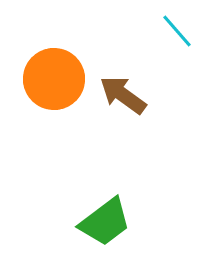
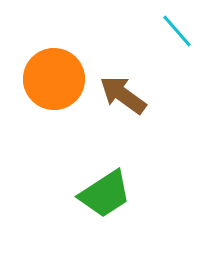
green trapezoid: moved 28 px up; rotated 4 degrees clockwise
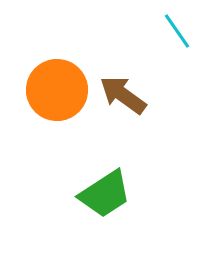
cyan line: rotated 6 degrees clockwise
orange circle: moved 3 px right, 11 px down
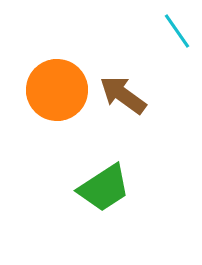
green trapezoid: moved 1 px left, 6 px up
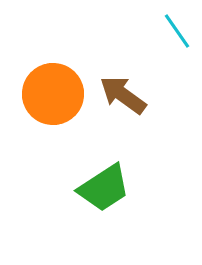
orange circle: moved 4 px left, 4 px down
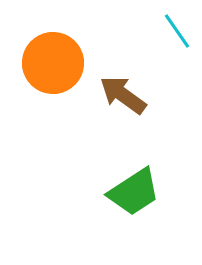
orange circle: moved 31 px up
green trapezoid: moved 30 px right, 4 px down
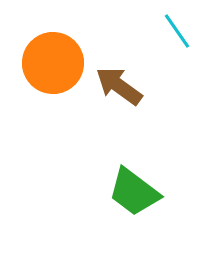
brown arrow: moved 4 px left, 9 px up
green trapezoid: rotated 70 degrees clockwise
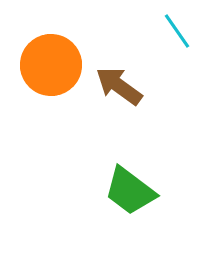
orange circle: moved 2 px left, 2 px down
green trapezoid: moved 4 px left, 1 px up
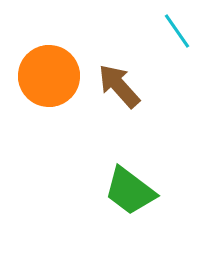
orange circle: moved 2 px left, 11 px down
brown arrow: rotated 12 degrees clockwise
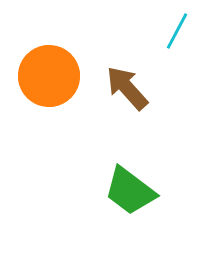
cyan line: rotated 63 degrees clockwise
brown arrow: moved 8 px right, 2 px down
